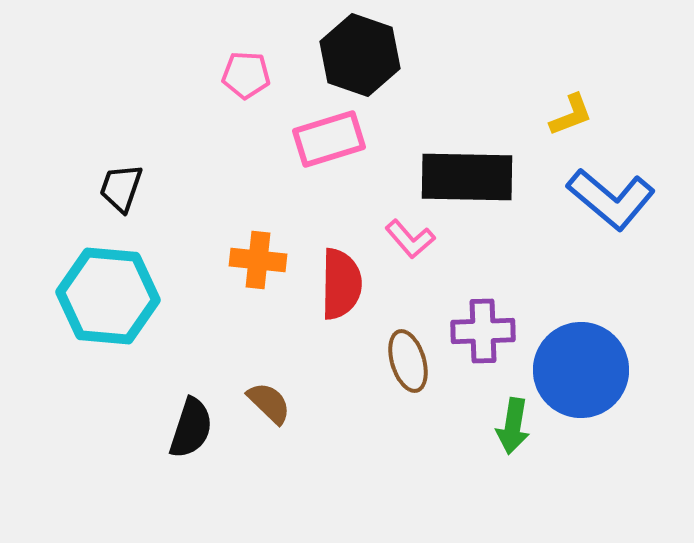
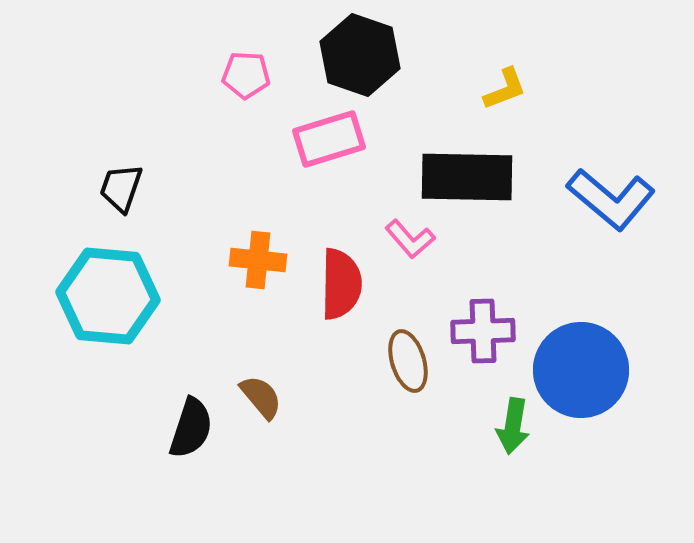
yellow L-shape: moved 66 px left, 26 px up
brown semicircle: moved 8 px left, 6 px up; rotated 6 degrees clockwise
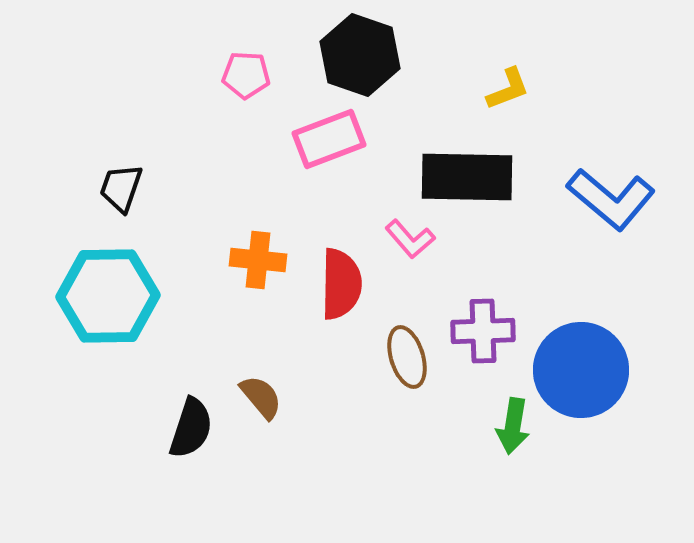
yellow L-shape: moved 3 px right
pink rectangle: rotated 4 degrees counterclockwise
cyan hexagon: rotated 6 degrees counterclockwise
brown ellipse: moved 1 px left, 4 px up
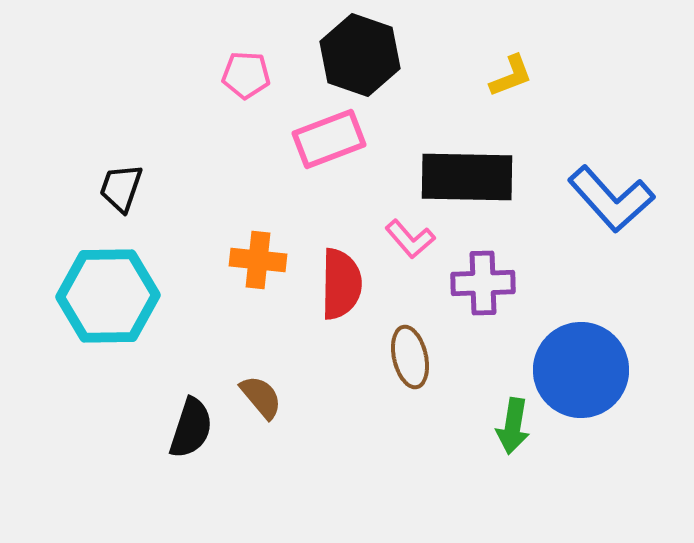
yellow L-shape: moved 3 px right, 13 px up
blue L-shape: rotated 8 degrees clockwise
purple cross: moved 48 px up
brown ellipse: moved 3 px right; rotated 4 degrees clockwise
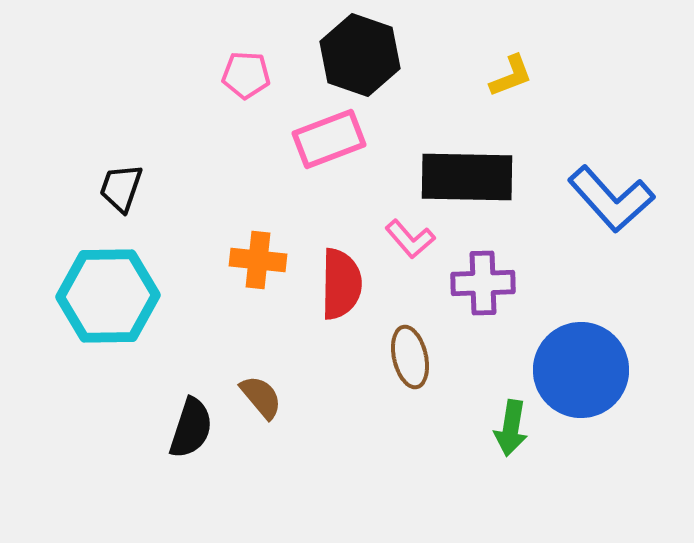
green arrow: moved 2 px left, 2 px down
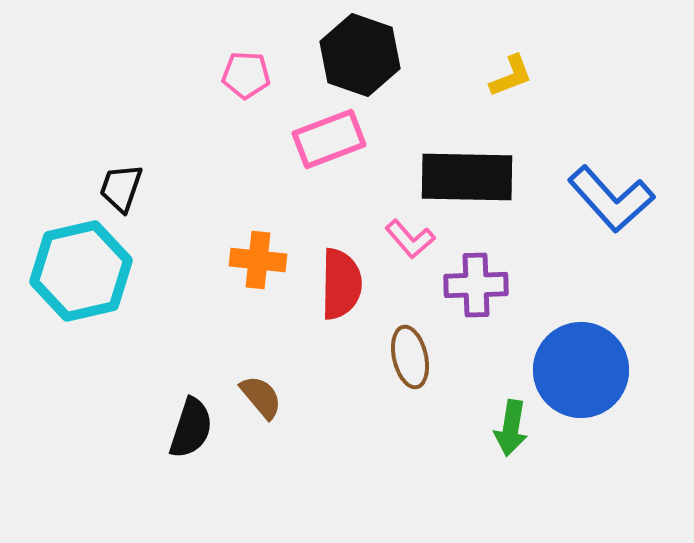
purple cross: moved 7 px left, 2 px down
cyan hexagon: moved 27 px left, 25 px up; rotated 12 degrees counterclockwise
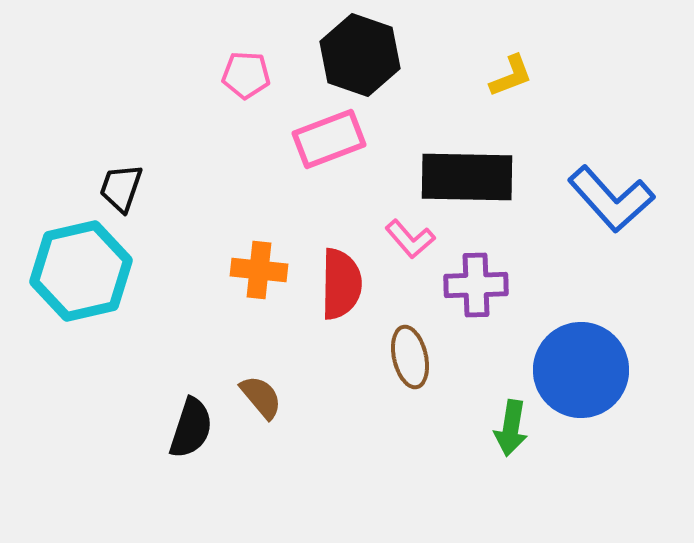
orange cross: moved 1 px right, 10 px down
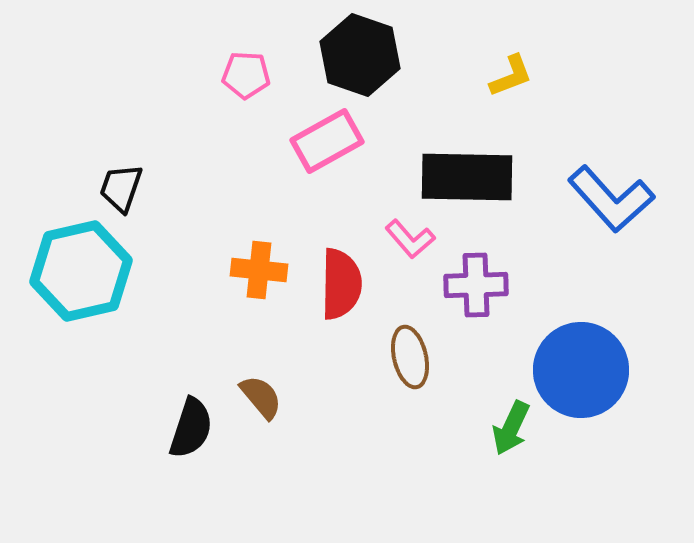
pink rectangle: moved 2 px left, 2 px down; rotated 8 degrees counterclockwise
green arrow: rotated 16 degrees clockwise
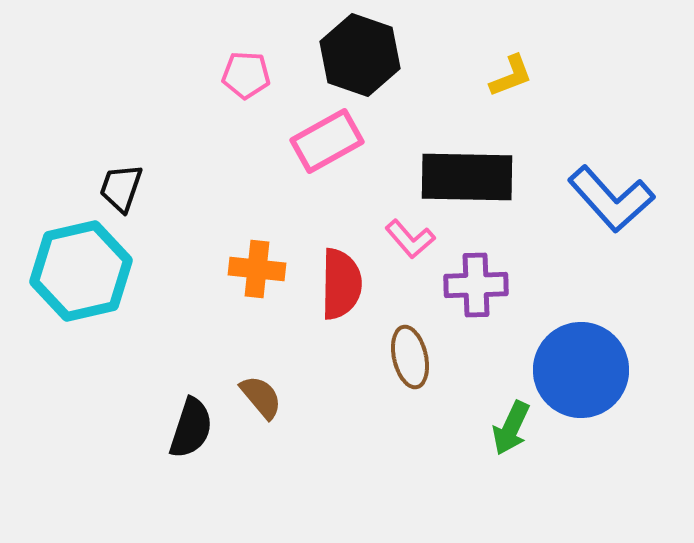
orange cross: moved 2 px left, 1 px up
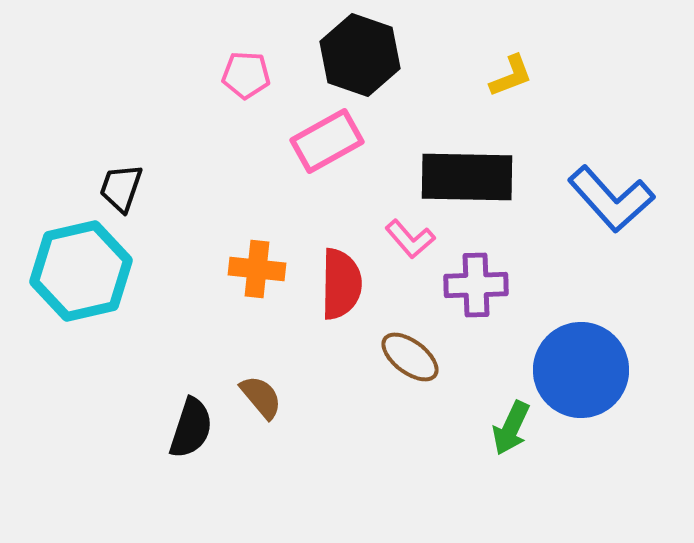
brown ellipse: rotated 40 degrees counterclockwise
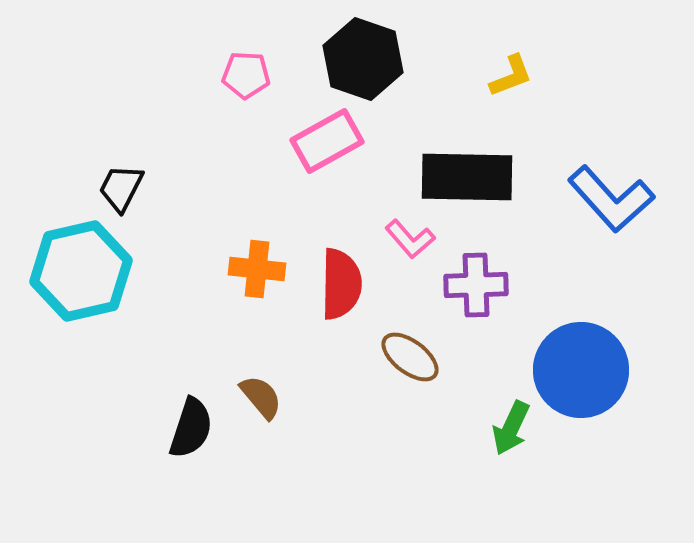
black hexagon: moved 3 px right, 4 px down
black trapezoid: rotated 8 degrees clockwise
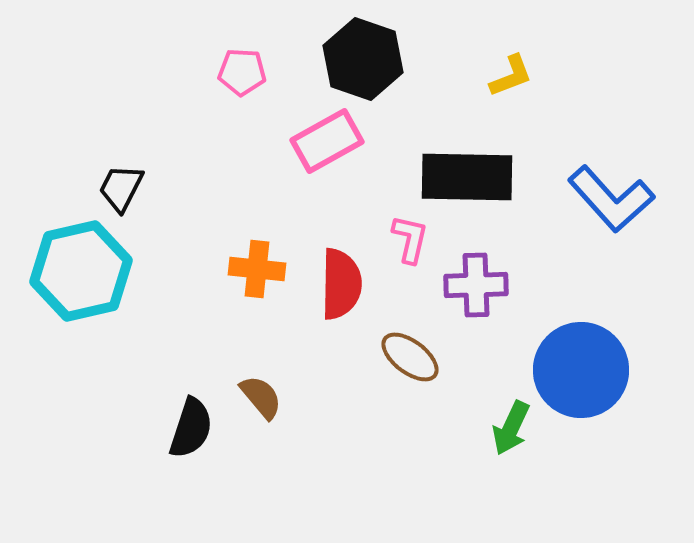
pink pentagon: moved 4 px left, 3 px up
pink L-shape: rotated 126 degrees counterclockwise
